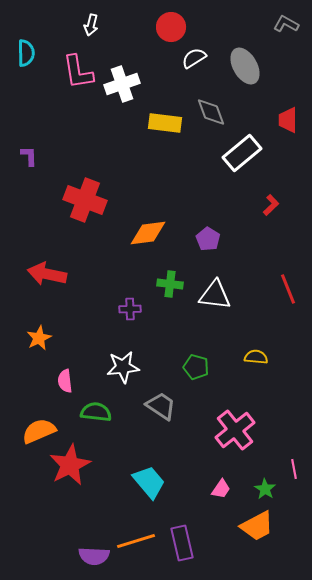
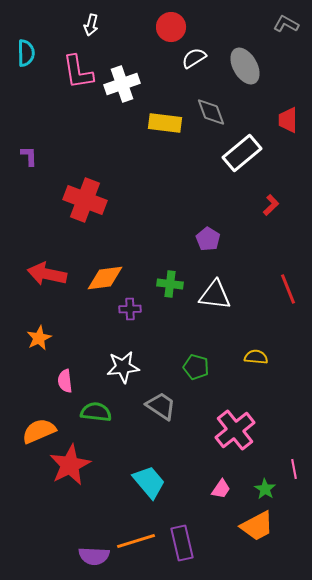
orange diamond: moved 43 px left, 45 px down
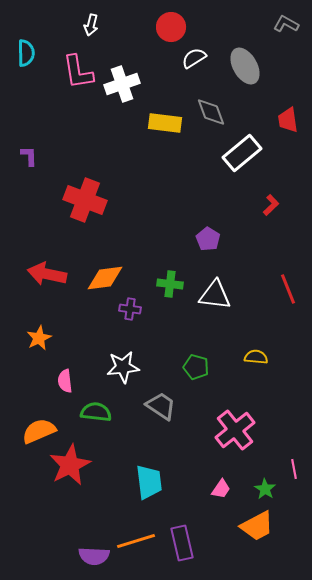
red trapezoid: rotated 8 degrees counterclockwise
purple cross: rotated 10 degrees clockwise
cyan trapezoid: rotated 33 degrees clockwise
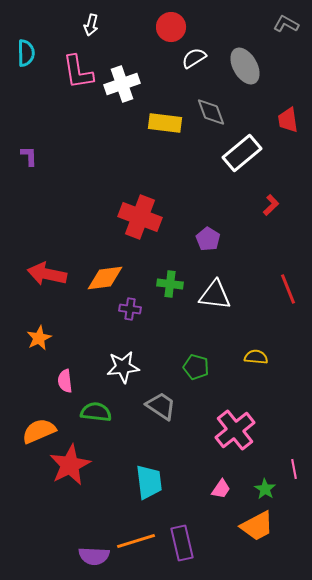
red cross: moved 55 px right, 17 px down
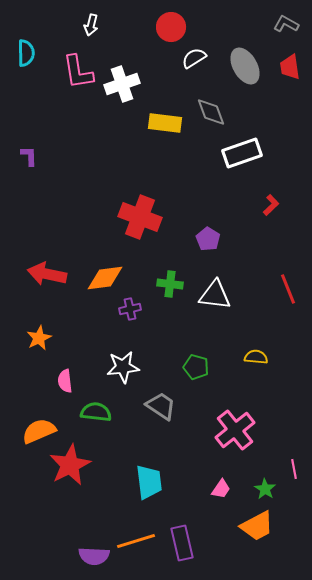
red trapezoid: moved 2 px right, 53 px up
white rectangle: rotated 21 degrees clockwise
purple cross: rotated 20 degrees counterclockwise
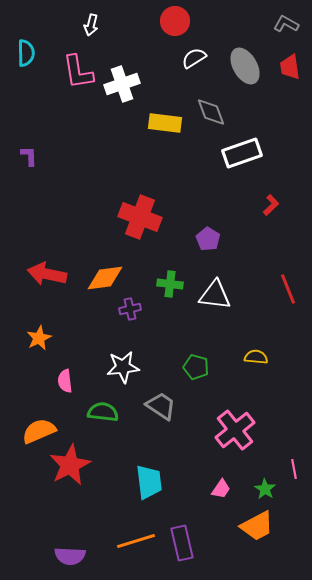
red circle: moved 4 px right, 6 px up
green semicircle: moved 7 px right
purple semicircle: moved 24 px left
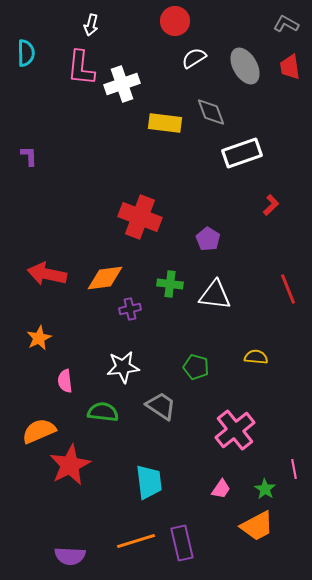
pink L-shape: moved 3 px right, 4 px up; rotated 15 degrees clockwise
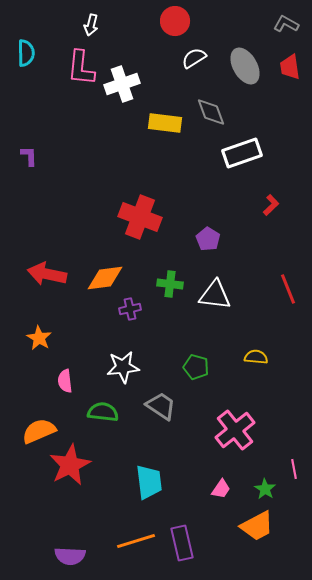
orange star: rotated 15 degrees counterclockwise
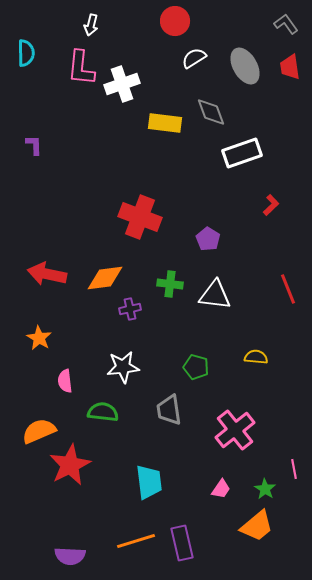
gray L-shape: rotated 25 degrees clockwise
purple L-shape: moved 5 px right, 11 px up
gray trapezoid: moved 8 px right, 4 px down; rotated 132 degrees counterclockwise
orange trapezoid: rotated 12 degrees counterclockwise
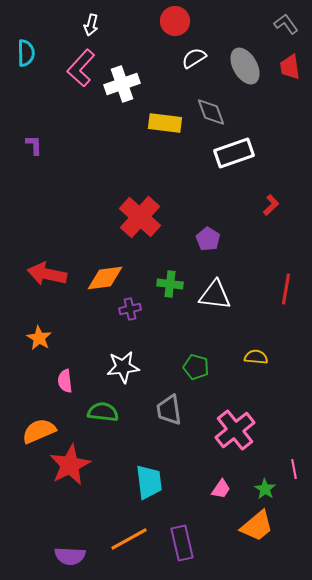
pink L-shape: rotated 36 degrees clockwise
white rectangle: moved 8 px left
red cross: rotated 21 degrees clockwise
red line: moved 2 px left; rotated 32 degrees clockwise
orange line: moved 7 px left, 2 px up; rotated 12 degrees counterclockwise
